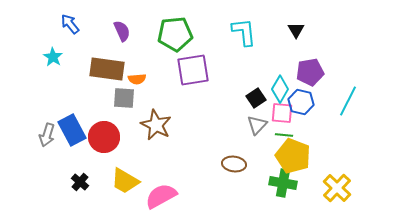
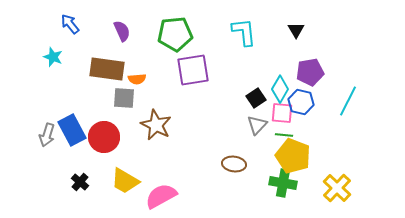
cyan star: rotated 12 degrees counterclockwise
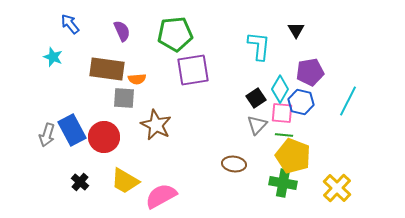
cyan L-shape: moved 15 px right, 14 px down; rotated 12 degrees clockwise
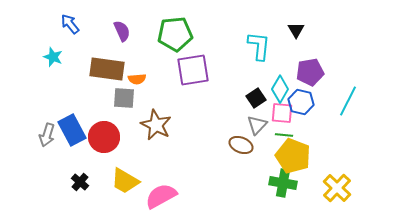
brown ellipse: moved 7 px right, 19 px up; rotated 15 degrees clockwise
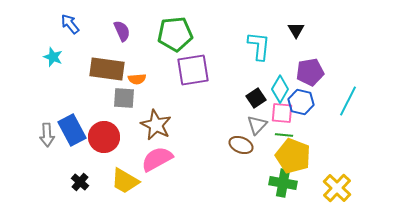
gray arrow: rotated 20 degrees counterclockwise
pink semicircle: moved 4 px left, 37 px up
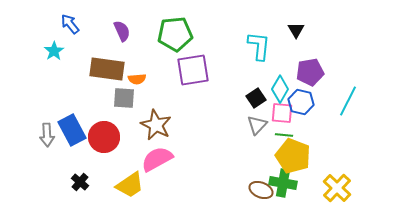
cyan star: moved 1 px right, 6 px up; rotated 18 degrees clockwise
brown ellipse: moved 20 px right, 45 px down
yellow trapezoid: moved 5 px right, 4 px down; rotated 64 degrees counterclockwise
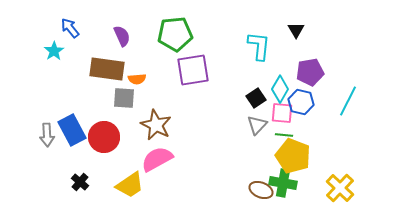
blue arrow: moved 4 px down
purple semicircle: moved 5 px down
yellow cross: moved 3 px right
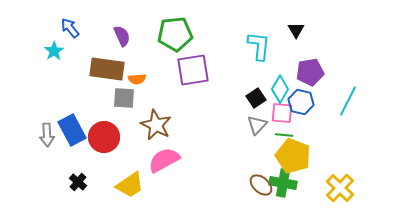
pink semicircle: moved 7 px right, 1 px down
black cross: moved 2 px left
brown ellipse: moved 5 px up; rotated 20 degrees clockwise
